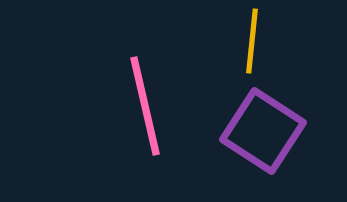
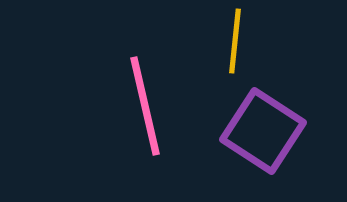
yellow line: moved 17 px left
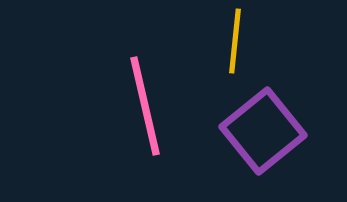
purple square: rotated 18 degrees clockwise
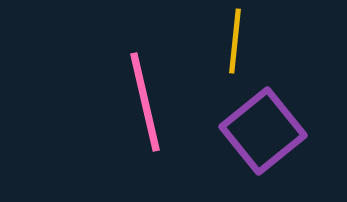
pink line: moved 4 px up
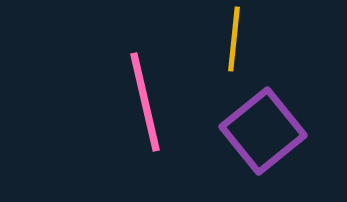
yellow line: moved 1 px left, 2 px up
